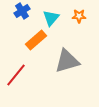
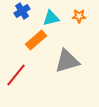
cyan triangle: rotated 36 degrees clockwise
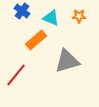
blue cross: rotated 21 degrees counterclockwise
cyan triangle: rotated 36 degrees clockwise
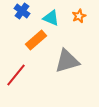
orange star: rotated 24 degrees counterclockwise
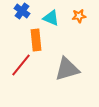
orange star: rotated 16 degrees clockwise
orange rectangle: rotated 55 degrees counterclockwise
gray triangle: moved 8 px down
red line: moved 5 px right, 10 px up
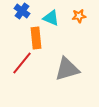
orange rectangle: moved 2 px up
red line: moved 1 px right, 2 px up
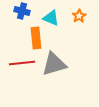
blue cross: rotated 21 degrees counterclockwise
orange star: rotated 24 degrees counterclockwise
red line: rotated 45 degrees clockwise
gray triangle: moved 13 px left, 5 px up
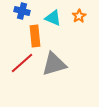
cyan triangle: moved 2 px right
orange rectangle: moved 1 px left, 2 px up
red line: rotated 35 degrees counterclockwise
